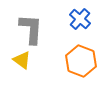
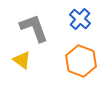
gray L-shape: moved 3 px right, 1 px up; rotated 24 degrees counterclockwise
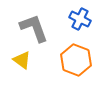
blue cross: rotated 15 degrees counterclockwise
orange hexagon: moved 5 px left, 1 px up
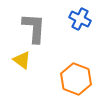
gray L-shape: rotated 24 degrees clockwise
orange hexagon: moved 19 px down
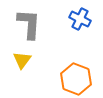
gray L-shape: moved 5 px left, 4 px up
yellow triangle: rotated 30 degrees clockwise
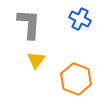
yellow triangle: moved 14 px right
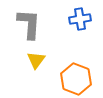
blue cross: rotated 35 degrees counterclockwise
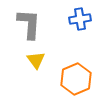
yellow triangle: rotated 12 degrees counterclockwise
orange hexagon: rotated 16 degrees clockwise
